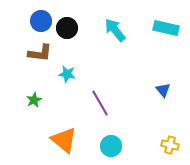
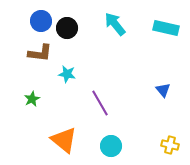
cyan arrow: moved 6 px up
green star: moved 2 px left, 1 px up
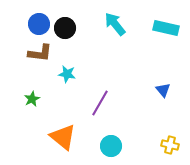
blue circle: moved 2 px left, 3 px down
black circle: moved 2 px left
purple line: rotated 60 degrees clockwise
orange triangle: moved 1 px left, 3 px up
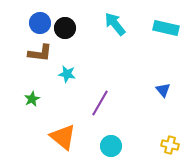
blue circle: moved 1 px right, 1 px up
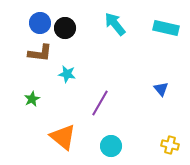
blue triangle: moved 2 px left, 1 px up
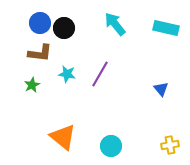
black circle: moved 1 px left
green star: moved 14 px up
purple line: moved 29 px up
yellow cross: rotated 24 degrees counterclockwise
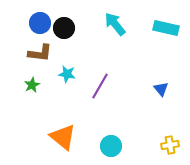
purple line: moved 12 px down
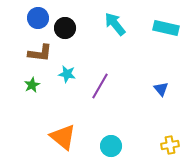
blue circle: moved 2 px left, 5 px up
black circle: moved 1 px right
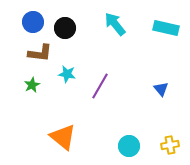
blue circle: moved 5 px left, 4 px down
cyan circle: moved 18 px right
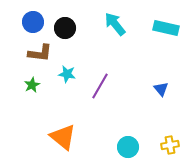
cyan circle: moved 1 px left, 1 px down
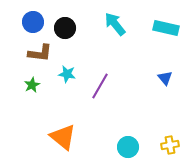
blue triangle: moved 4 px right, 11 px up
